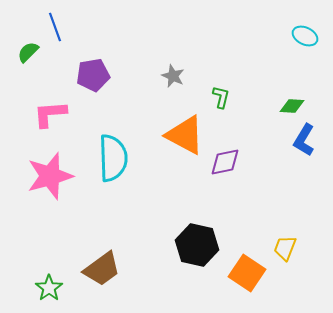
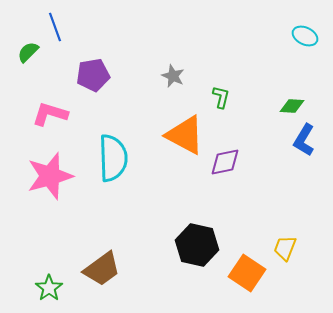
pink L-shape: rotated 21 degrees clockwise
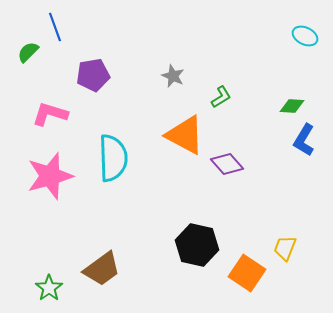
green L-shape: rotated 45 degrees clockwise
purple diamond: moved 2 px right, 2 px down; rotated 60 degrees clockwise
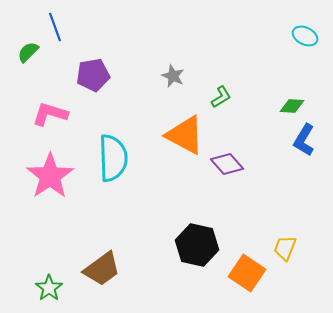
pink star: rotated 18 degrees counterclockwise
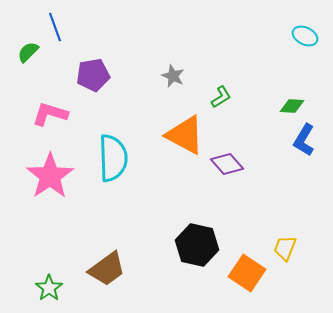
brown trapezoid: moved 5 px right
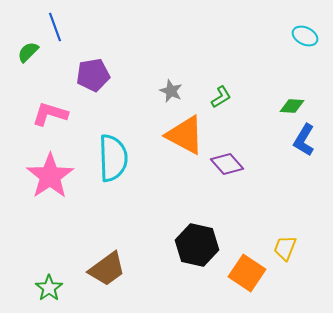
gray star: moved 2 px left, 15 px down
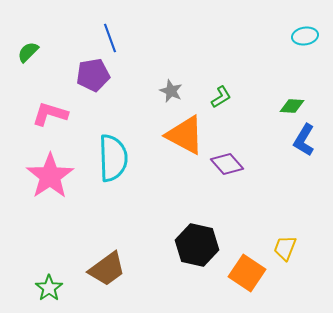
blue line: moved 55 px right, 11 px down
cyan ellipse: rotated 35 degrees counterclockwise
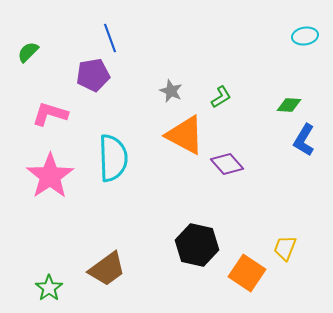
green diamond: moved 3 px left, 1 px up
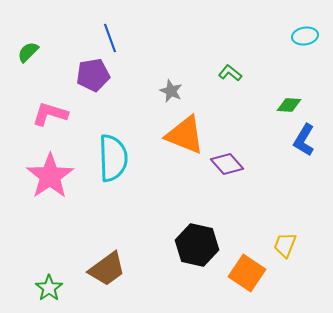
green L-shape: moved 9 px right, 24 px up; rotated 110 degrees counterclockwise
orange triangle: rotated 6 degrees counterclockwise
yellow trapezoid: moved 3 px up
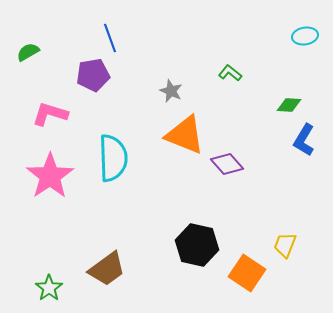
green semicircle: rotated 15 degrees clockwise
